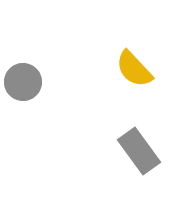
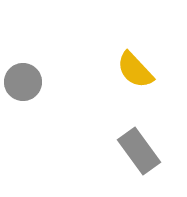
yellow semicircle: moved 1 px right, 1 px down
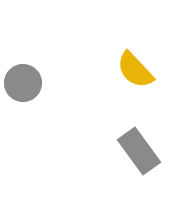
gray circle: moved 1 px down
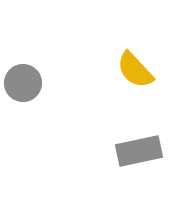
gray rectangle: rotated 66 degrees counterclockwise
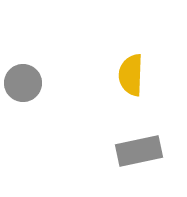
yellow semicircle: moved 4 px left, 5 px down; rotated 45 degrees clockwise
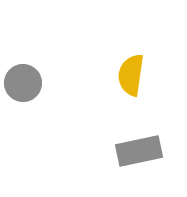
yellow semicircle: rotated 6 degrees clockwise
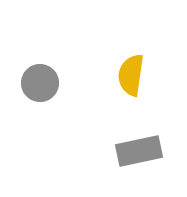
gray circle: moved 17 px right
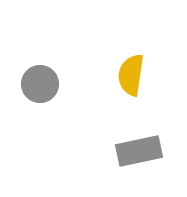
gray circle: moved 1 px down
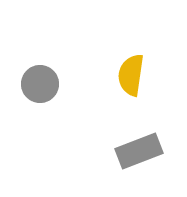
gray rectangle: rotated 9 degrees counterclockwise
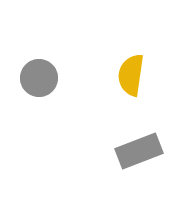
gray circle: moved 1 px left, 6 px up
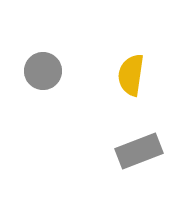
gray circle: moved 4 px right, 7 px up
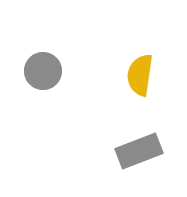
yellow semicircle: moved 9 px right
